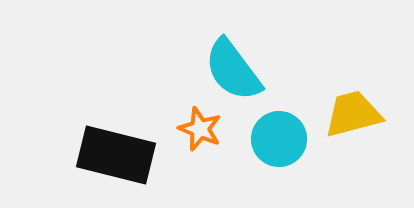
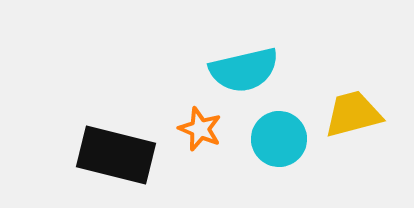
cyan semicircle: moved 11 px right; rotated 66 degrees counterclockwise
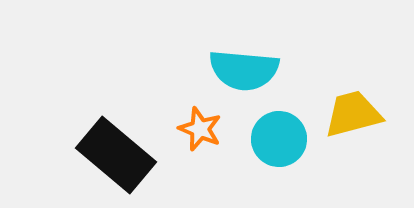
cyan semicircle: rotated 18 degrees clockwise
black rectangle: rotated 26 degrees clockwise
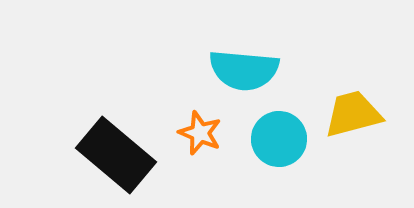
orange star: moved 4 px down
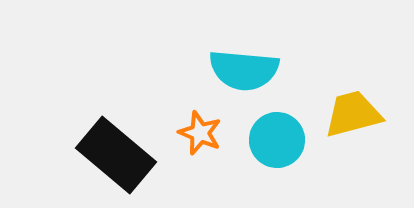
cyan circle: moved 2 px left, 1 px down
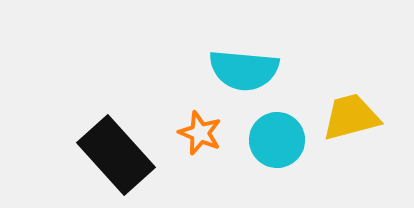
yellow trapezoid: moved 2 px left, 3 px down
black rectangle: rotated 8 degrees clockwise
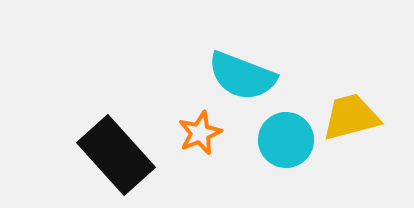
cyan semicircle: moved 2 px left, 6 px down; rotated 16 degrees clockwise
orange star: rotated 27 degrees clockwise
cyan circle: moved 9 px right
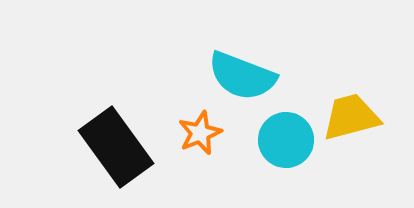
black rectangle: moved 8 px up; rotated 6 degrees clockwise
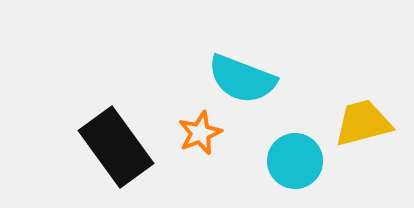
cyan semicircle: moved 3 px down
yellow trapezoid: moved 12 px right, 6 px down
cyan circle: moved 9 px right, 21 px down
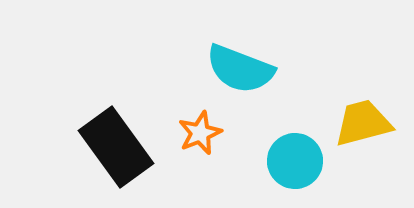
cyan semicircle: moved 2 px left, 10 px up
